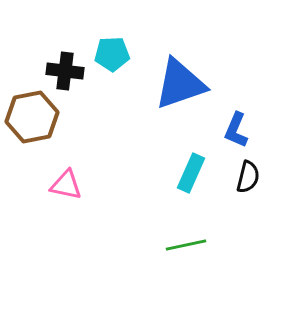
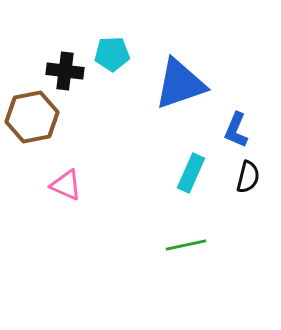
pink triangle: rotated 12 degrees clockwise
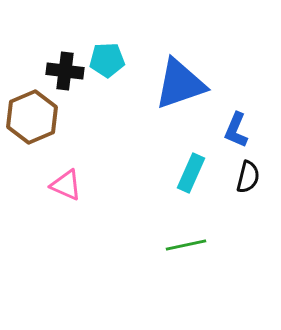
cyan pentagon: moved 5 px left, 6 px down
brown hexagon: rotated 12 degrees counterclockwise
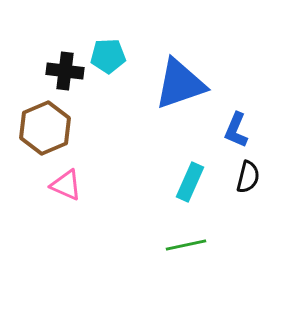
cyan pentagon: moved 1 px right, 4 px up
brown hexagon: moved 13 px right, 11 px down
cyan rectangle: moved 1 px left, 9 px down
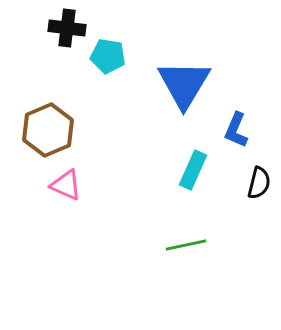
cyan pentagon: rotated 12 degrees clockwise
black cross: moved 2 px right, 43 px up
blue triangle: moved 4 px right; rotated 40 degrees counterclockwise
brown hexagon: moved 3 px right, 2 px down
black semicircle: moved 11 px right, 6 px down
cyan rectangle: moved 3 px right, 12 px up
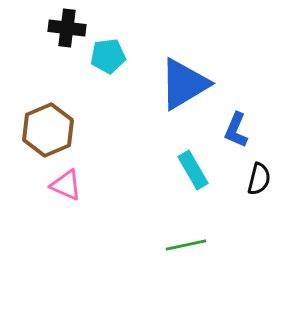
cyan pentagon: rotated 16 degrees counterclockwise
blue triangle: rotated 28 degrees clockwise
cyan rectangle: rotated 54 degrees counterclockwise
black semicircle: moved 4 px up
